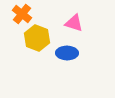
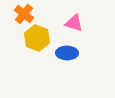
orange cross: moved 2 px right
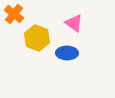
orange cross: moved 10 px left
pink triangle: rotated 18 degrees clockwise
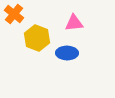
pink triangle: rotated 42 degrees counterclockwise
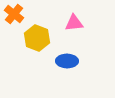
blue ellipse: moved 8 px down
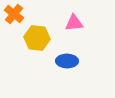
yellow hexagon: rotated 15 degrees counterclockwise
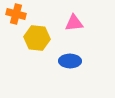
orange cross: moved 2 px right; rotated 24 degrees counterclockwise
blue ellipse: moved 3 px right
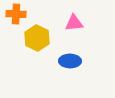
orange cross: rotated 12 degrees counterclockwise
yellow hexagon: rotated 20 degrees clockwise
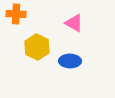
pink triangle: rotated 36 degrees clockwise
yellow hexagon: moved 9 px down
